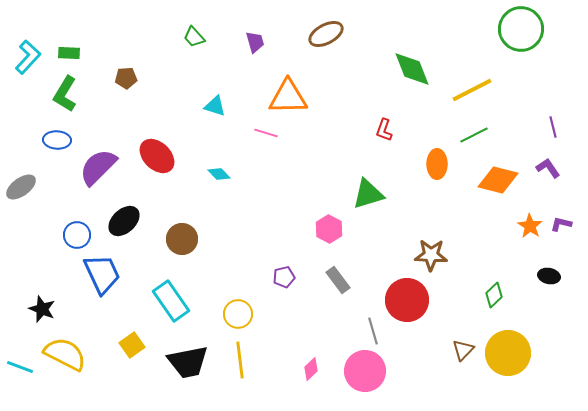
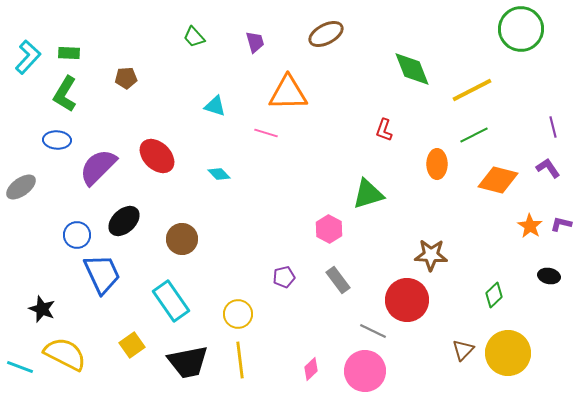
orange triangle at (288, 97): moved 4 px up
gray line at (373, 331): rotated 48 degrees counterclockwise
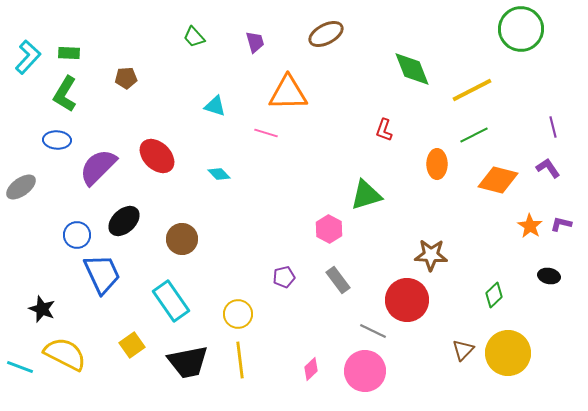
green triangle at (368, 194): moved 2 px left, 1 px down
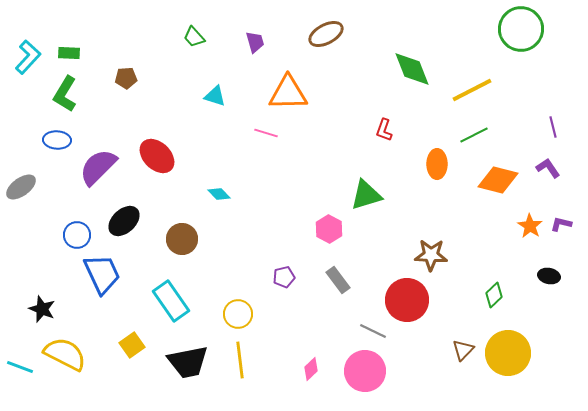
cyan triangle at (215, 106): moved 10 px up
cyan diamond at (219, 174): moved 20 px down
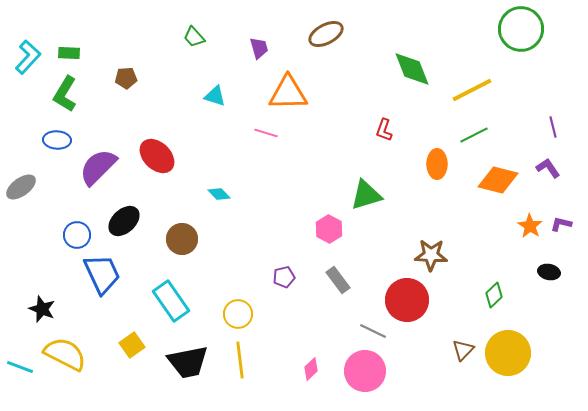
purple trapezoid at (255, 42): moved 4 px right, 6 px down
black ellipse at (549, 276): moved 4 px up
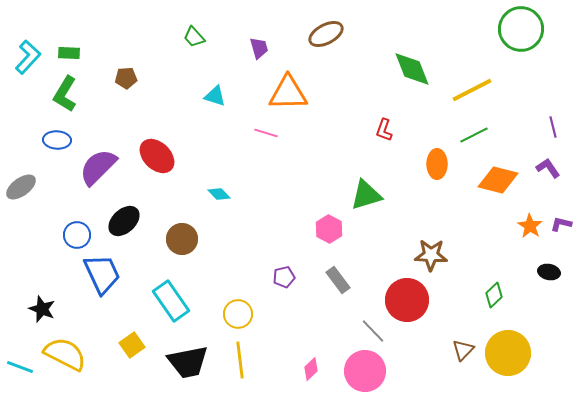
gray line at (373, 331): rotated 20 degrees clockwise
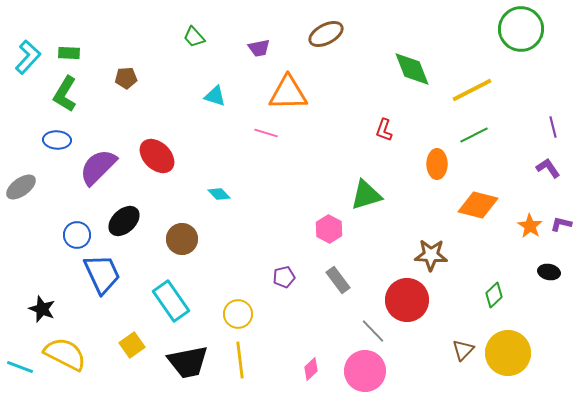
purple trapezoid at (259, 48): rotated 95 degrees clockwise
orange diamond at (498, 180): moved 20 px left, 25 px down
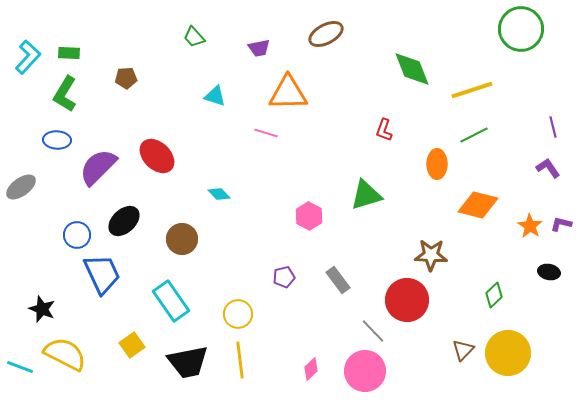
yellow line at (472, 90): rotated 9 degrees clockwise
pink hexagon at (329, 229): moved 20 px left, 13 px up
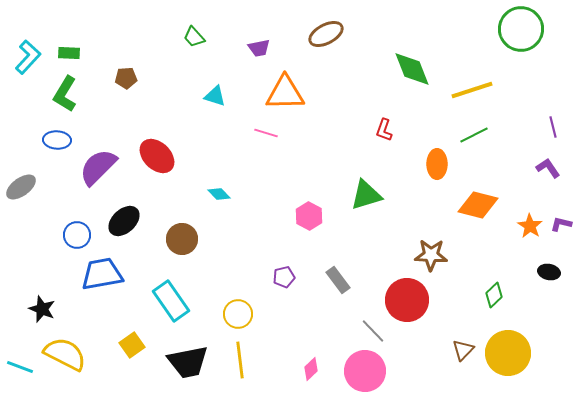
orange triangle at (288, 93): moved 3 px left
blue trapezoid at (102, 274): rotated 75 degrees counterclockwise
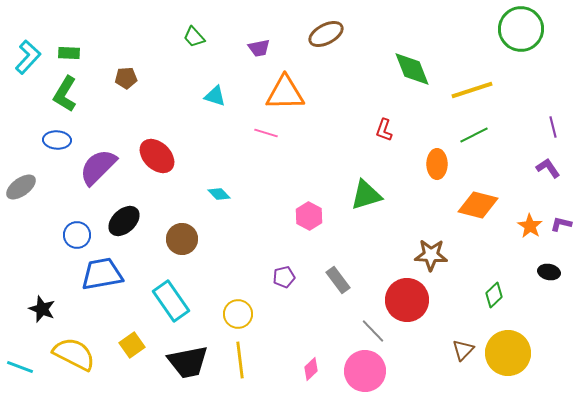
yellow semicircle at (65, 354): moved 9 px right
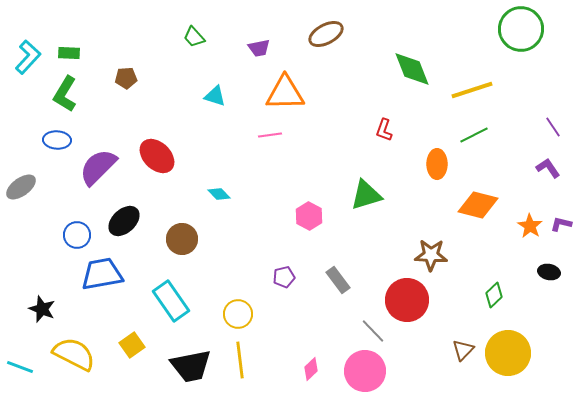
purple line at (553, 127): rotated 20 degrees counterclockwise
pink line at (266, 133): moved 4 px right, 2 px down; rotated 25 degrees counterclockwise
black trapezoid at (188, 362): moved 3 px right, 4 px down
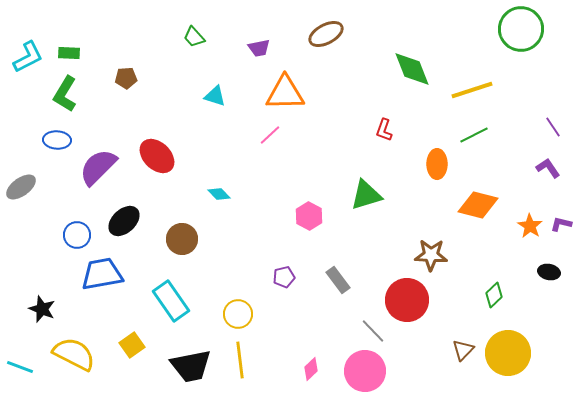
cyan L-shape at (28, 57): rotated 20 degrees clockwise
pink line at (270, 135): rotated 35 degrees counterclockwise
